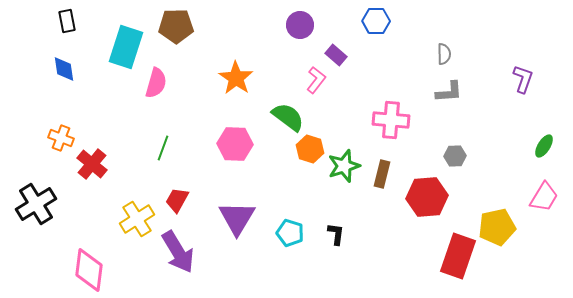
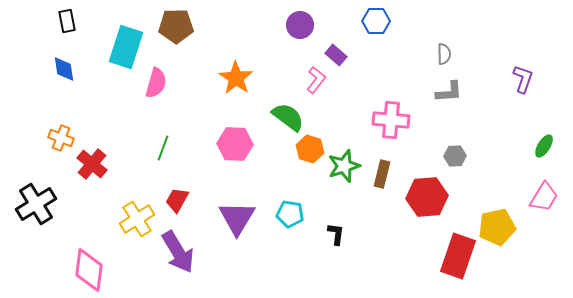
cyan pentagon: moved 19 px up; rotated 8 degrees counterclockwise
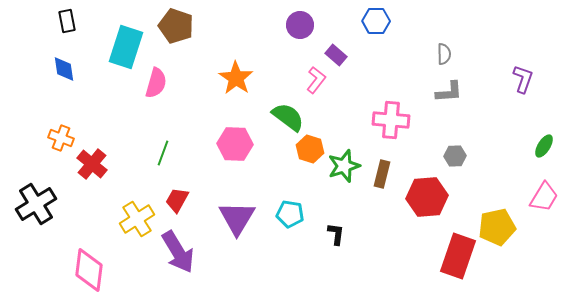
brown pentagon: rotated 20 degrees clockwise
green line: moved 5 px down
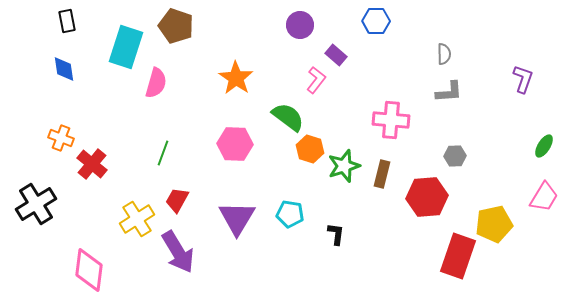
yellow pentagon: moved 3 px left, 3 px up
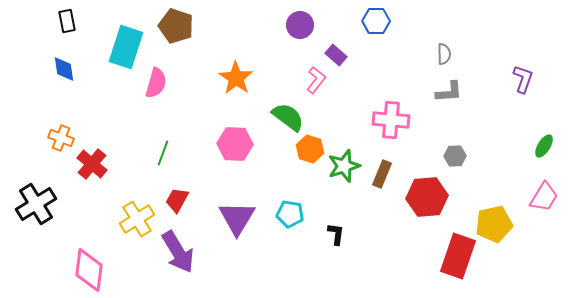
brown rectangle: rotated 8 degrees clockwise
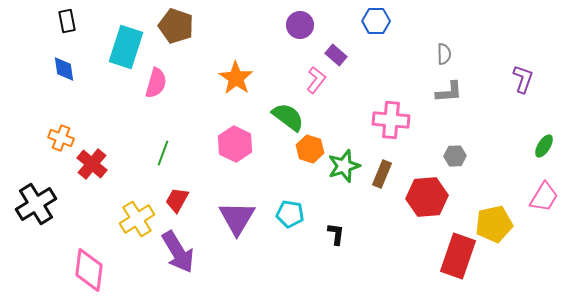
pink hexagon: rotated 24 degrees clockwise
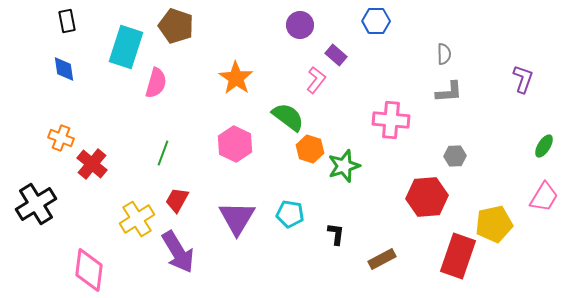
brown rectangle: moved 85 px down; rotated 40 degrees clockwise
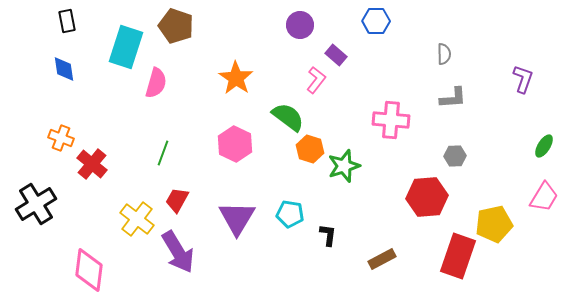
gray L-shape: moved 4 px right, 6 px down
yellow cross: rotated 20 degrees counterclockwise
black L-shape: moved 8 px left, 1 px down
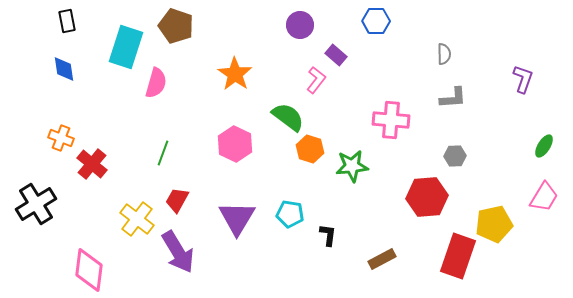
orange star: moved 1 px left, 4 px up
green star: moved 8 px right; rotated 12 degrees clockwise
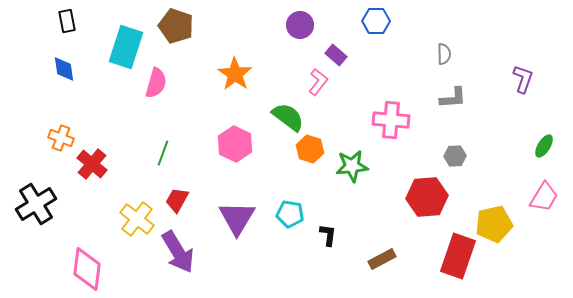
pink L-shape: moved 2 px right, 2 px down
pink diamond: moved 2 px left, 1 px up
